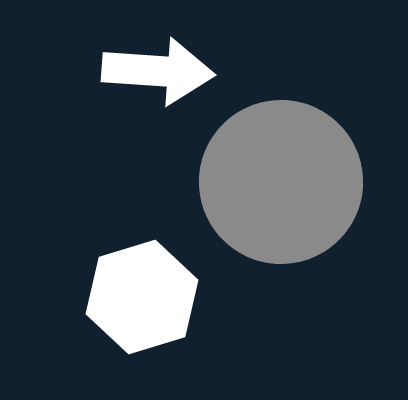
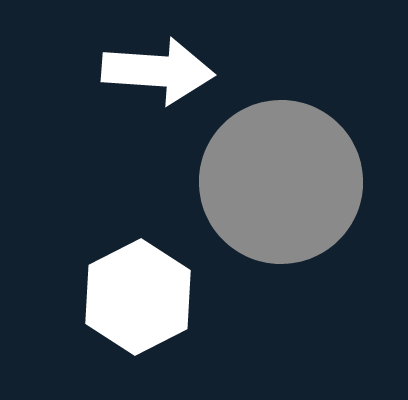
white hexagon: moved 4 px left; rotated 10 degrees counterclockwise
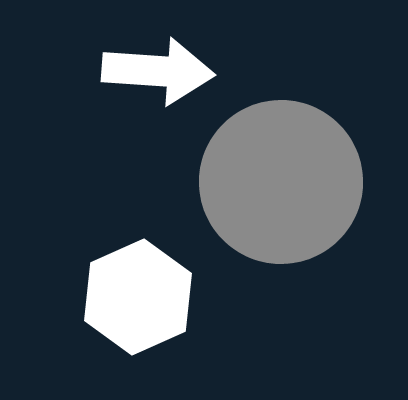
white hexagon: rotated 3 degrees clockwise
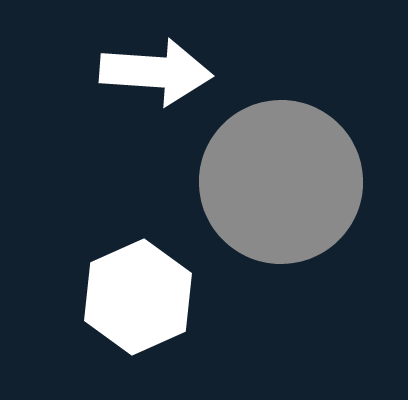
white arrow: moved 2 px left, 1 px down
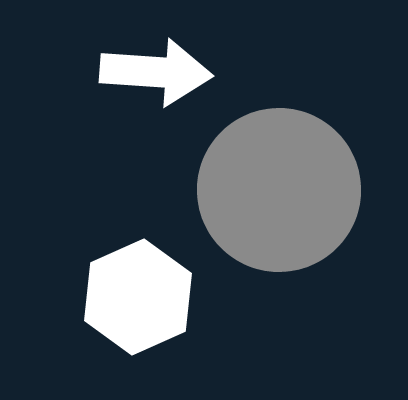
gray circle: moved 2 px left, 8 px down
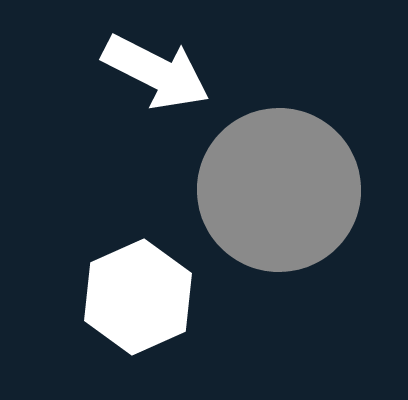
white arrow: rotated 23 degrees clockwise
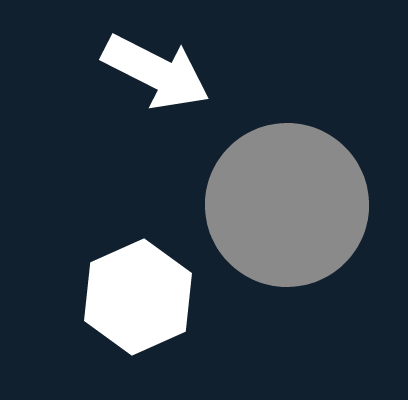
gray circle: moved 8 px right, 15 px down
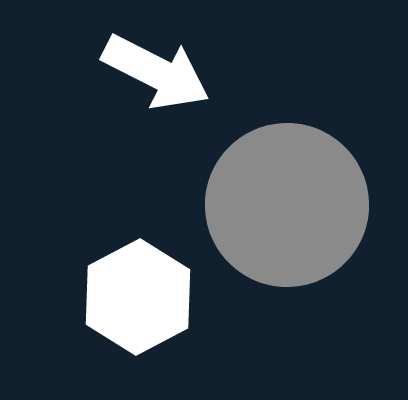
white hexagon: rotated 4 degrees counterclockwise
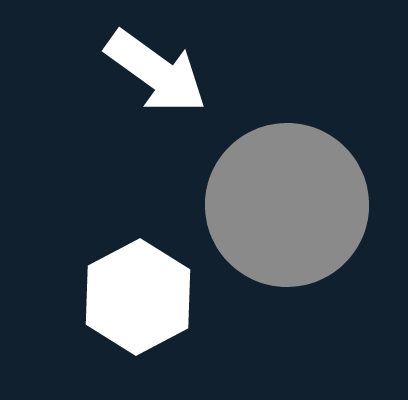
white arrow: rotated 9 degrees clockwise
